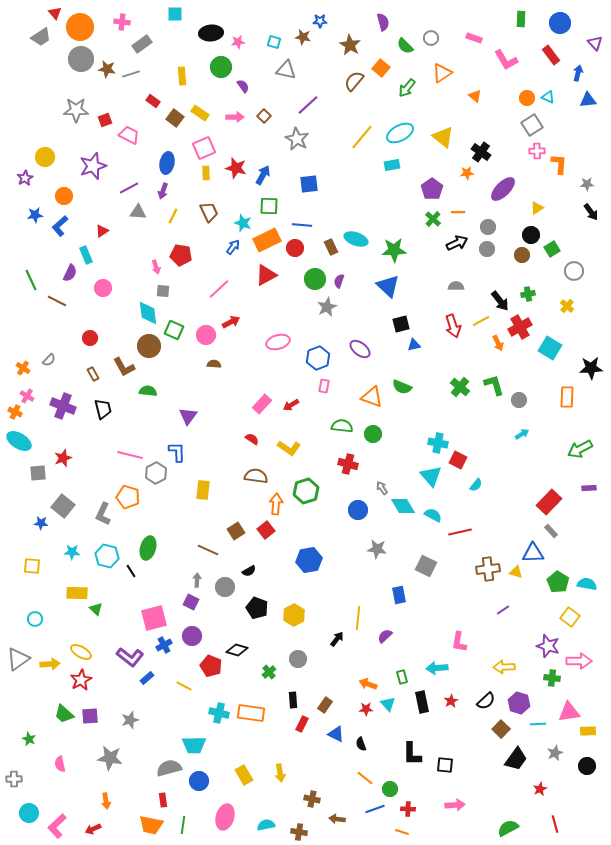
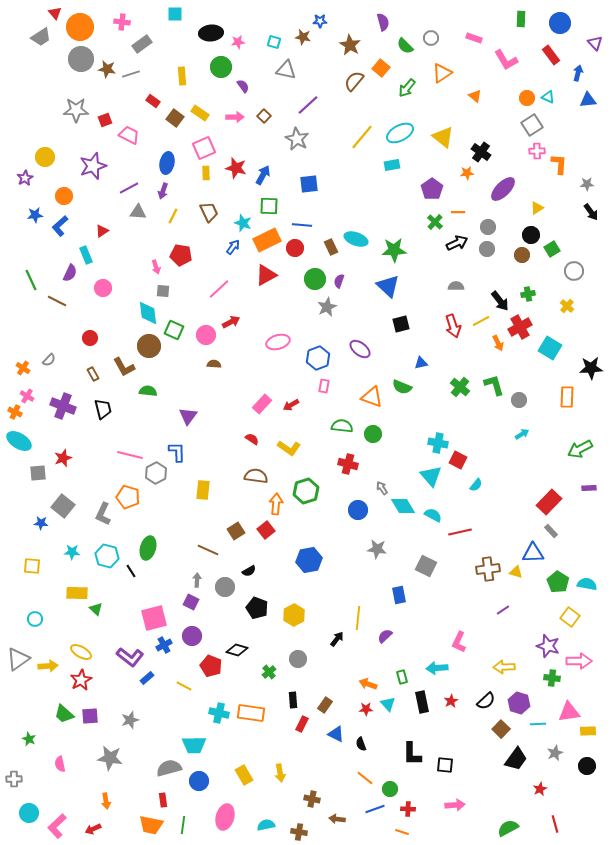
green cross at (433, 219): moved 2 px right, 3 px down
blue triangle at (414, 345): moved 7 px right, 18 px down
pink L-shape at (459, 642): rotated 15 degrees clockwise
yellow arrow at (50, 664): moved 2 px left, 2 px down
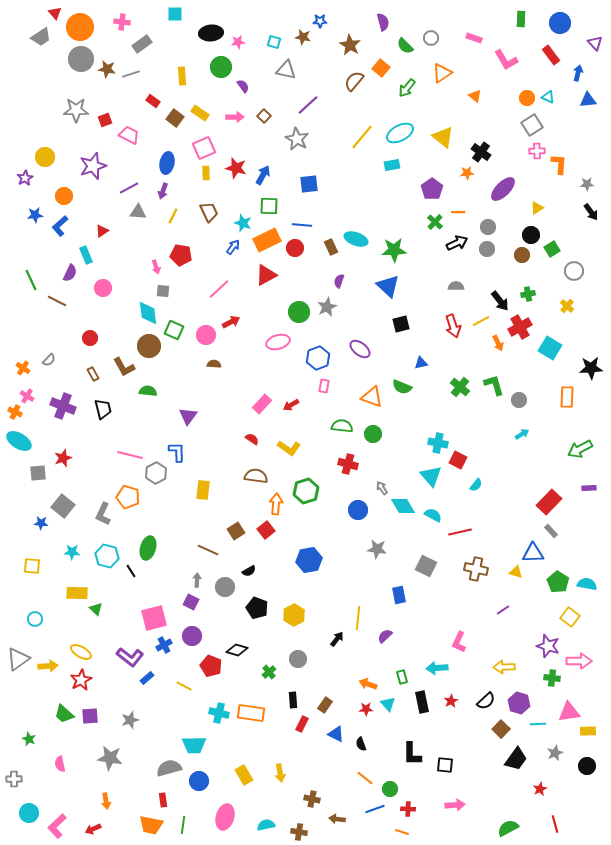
green circle at (315, 279): moved 16 px left, 33 px down
brown cross at (488, 569): moved 12 px left; rotated 20 degrees clockwise
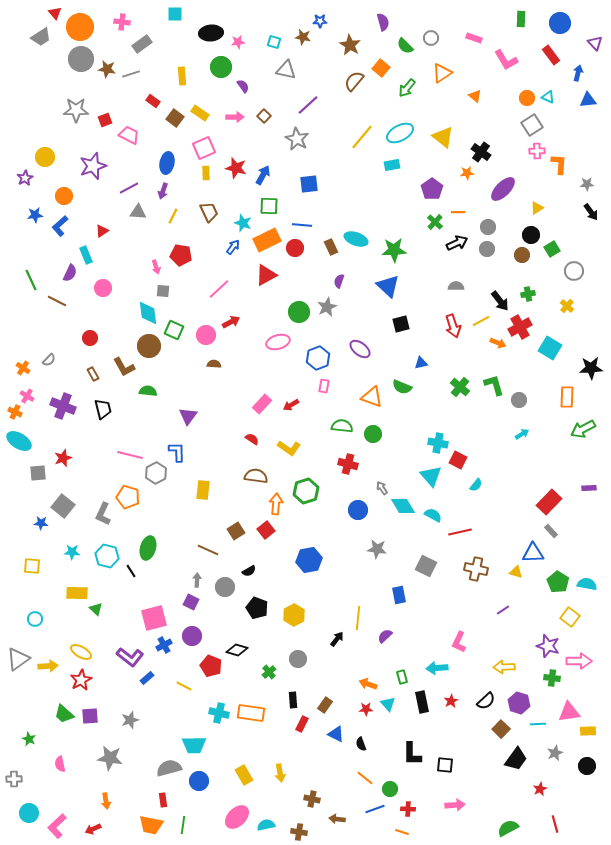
orange arrow at (498, 343): rotated 42 degrees counterclockwise
green arrow at (580, 449): moved 3 px right, 20 px up
pink ellipse at (225, 817): moved 12 px right; rotated 30 degrees clockwise
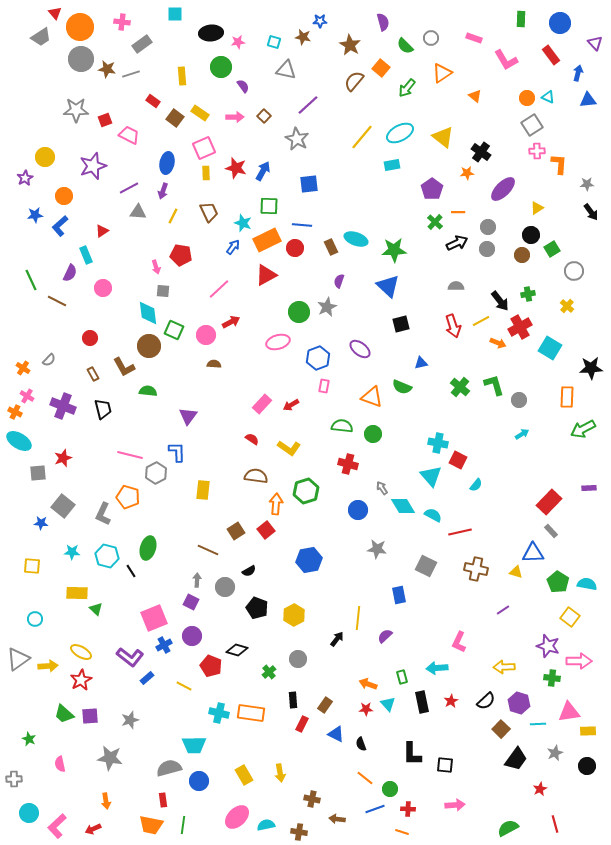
blue arrow at (263, 175): moved 4 px up
pink square at (154, 618): rotated 8 degrees counterclockwise
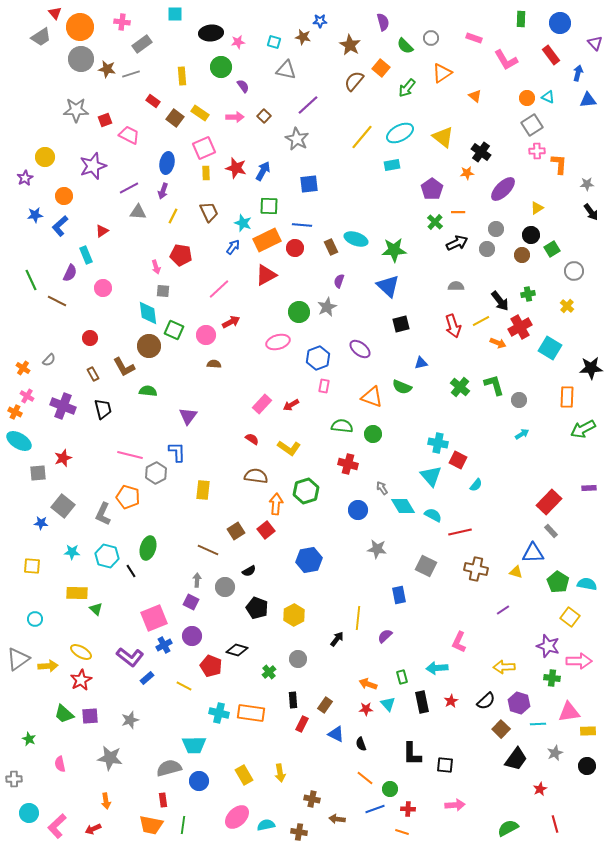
gray circle at (488, 227): moved 8 px right, 2 px down
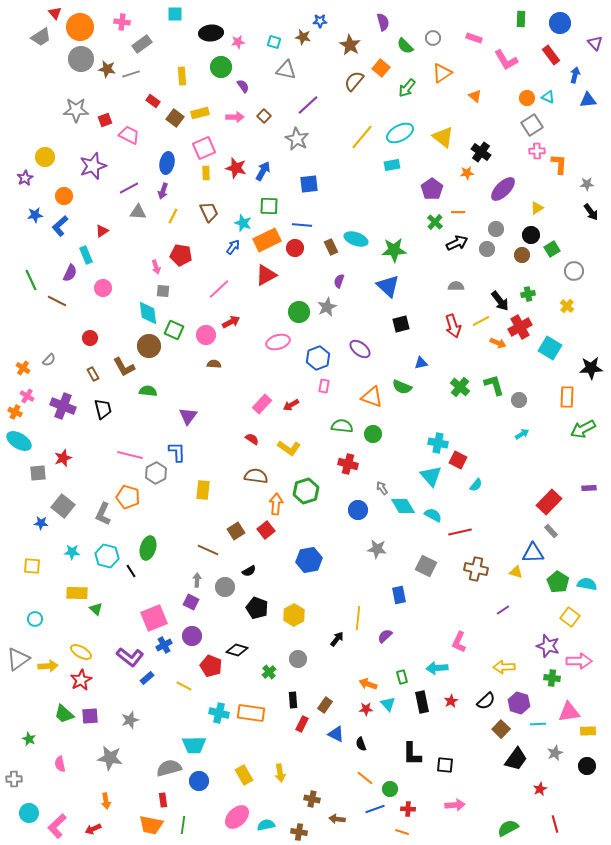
gray circle at (431, 38): moved 2 px right
blue arrow at (578, 73): moved 3 px left, 2 px down
yellow rectangle at (200, 113): rotated 48 degrees counterclockwise
